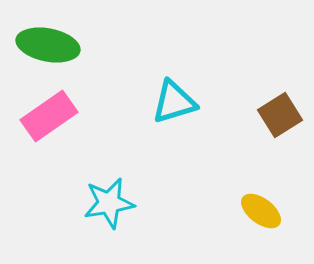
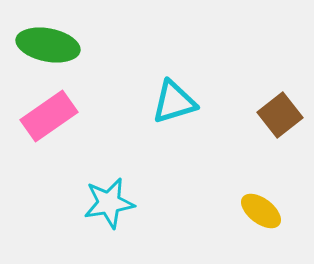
brown square: rotated 6 degrees counterclockwise
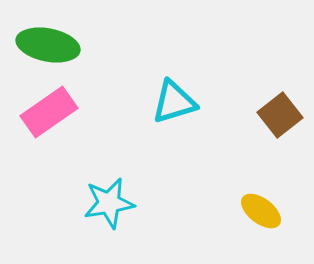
pink rectangle: moved 4 px up
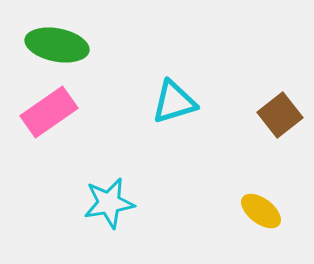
green ellipse: moved 9 px right
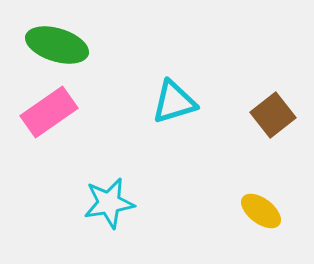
green ellipse: rotated 6 degrees clockwise
brown square: moved 7 px left
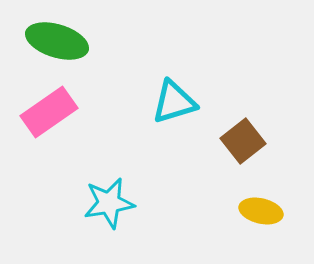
green ellipse: moved 4 px up
brown square: moved 30 px left, 26 px down
yellow ellipse: rotated 24 degrees counterclockwise
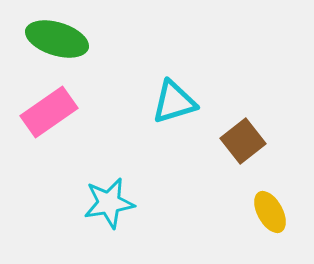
green ellipse: moved 2 px up
yellow ellipse: moved 9 px right, 1 px down; rotated 48 degrees clockwise
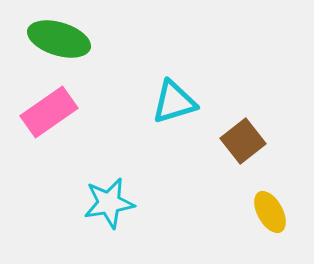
green ellipse: moved 2 px right
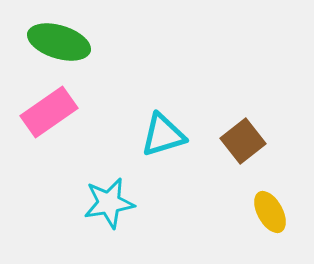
green ellipse: moved 3 px down
cyan triangle: moved 11 px left, 33 px down
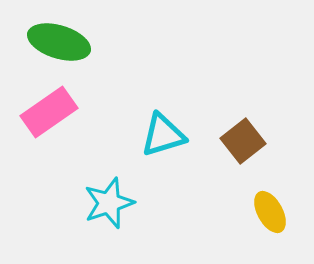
cyan star: rotated 9 degrees counterclockwise
